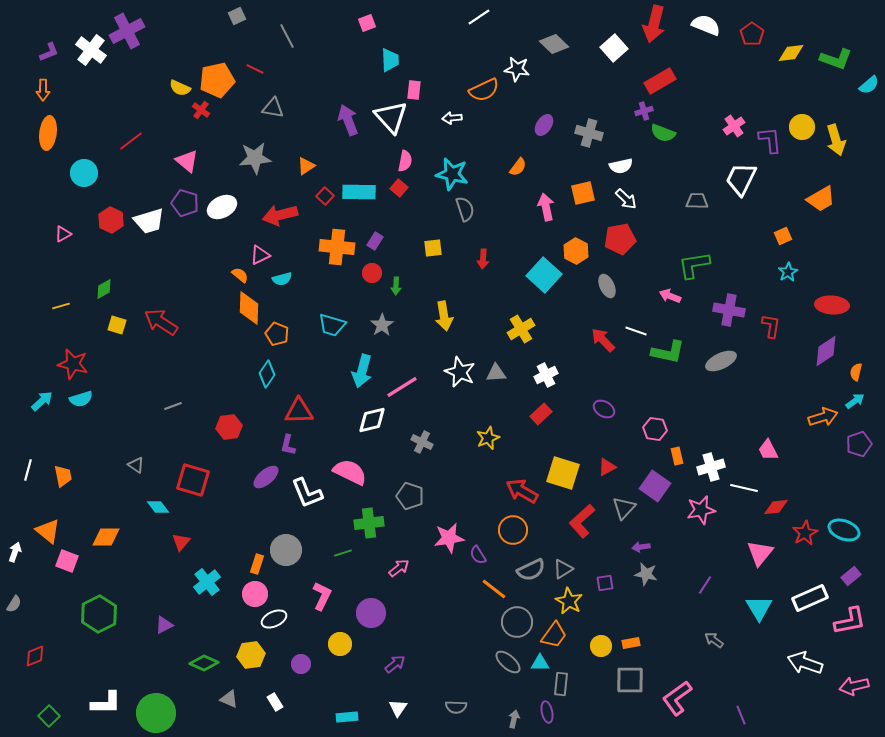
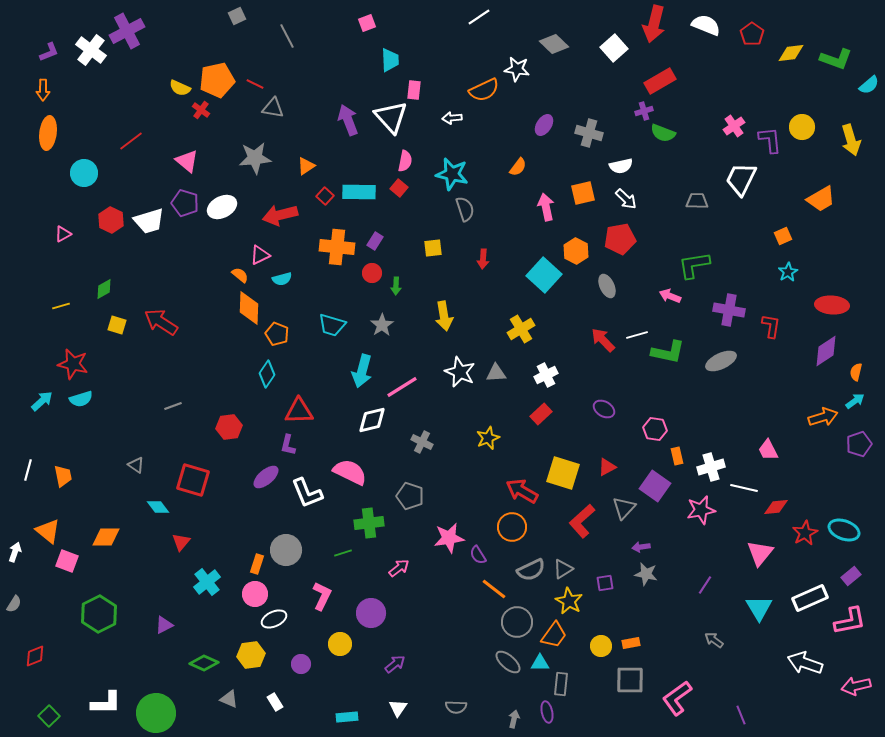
red line at (255, 69): moved 15 px down
yellow arrow at (836, 140): moved 15 px right
white line at (636, 331): moved 1 px right, 4 px down; rotated 35 degrees counterclockwise
orange circle at (513, 530): moved 1 px left, 3 px up
pink arrow at (854, 686): moved 2 px right
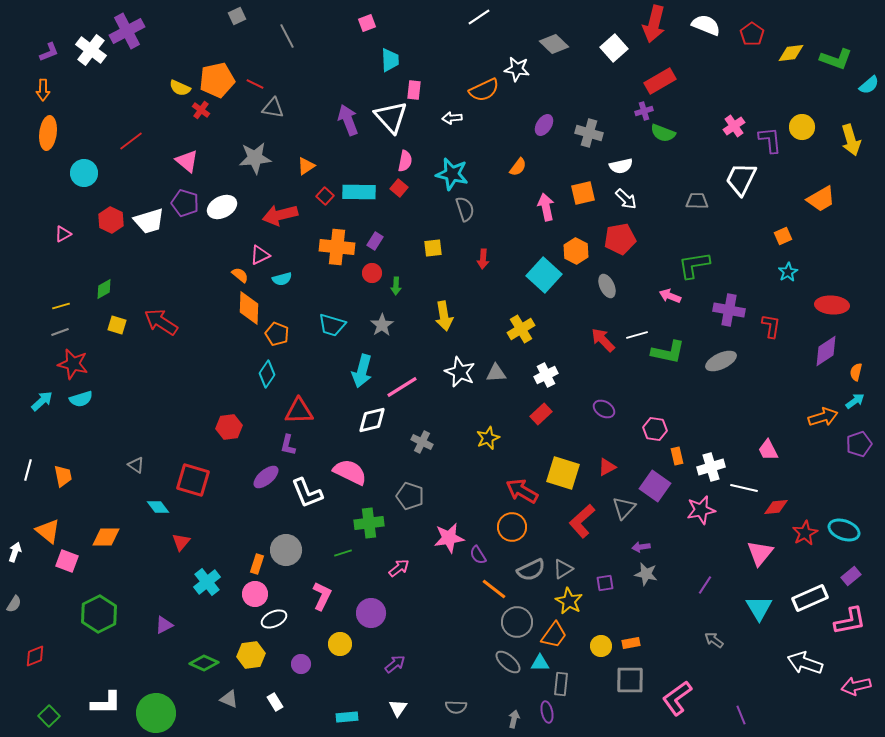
gray line at (173, 406): moved 113 px left, 74 px up
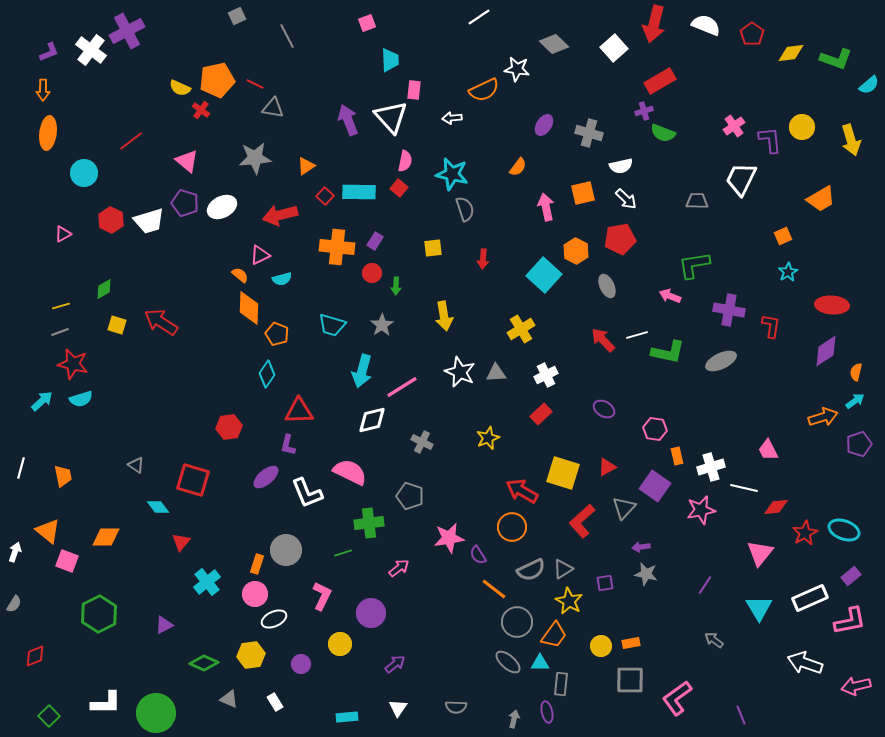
white line at (28, 470): moved 7 px left, 2 px up
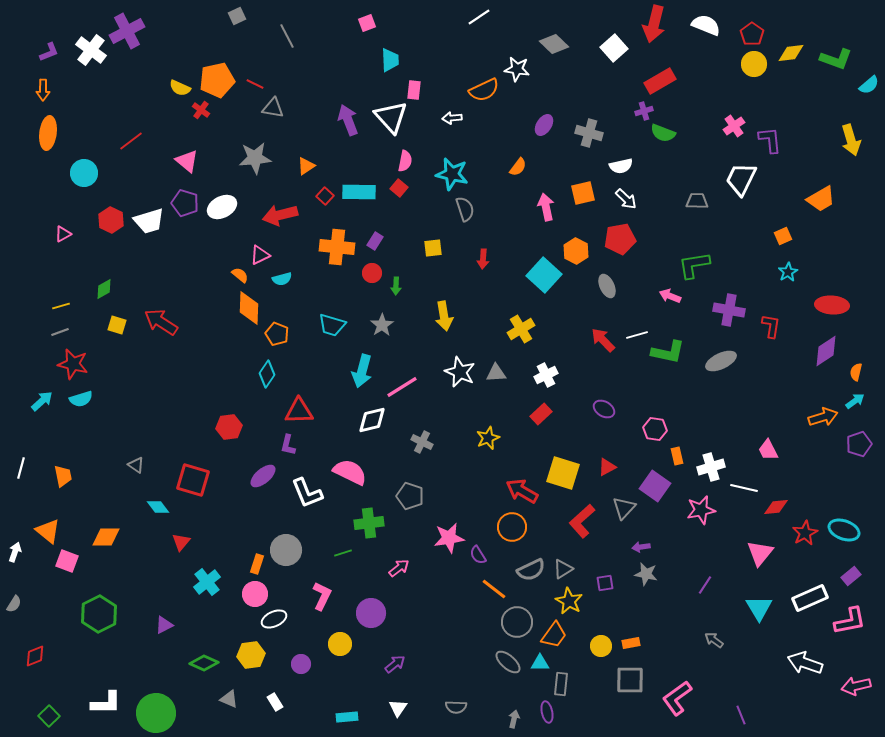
yellow circle at (802, 127): moved 48 px left, 63 px up
purple ellipse at (266, 477): moved 3 px left, 1 px up
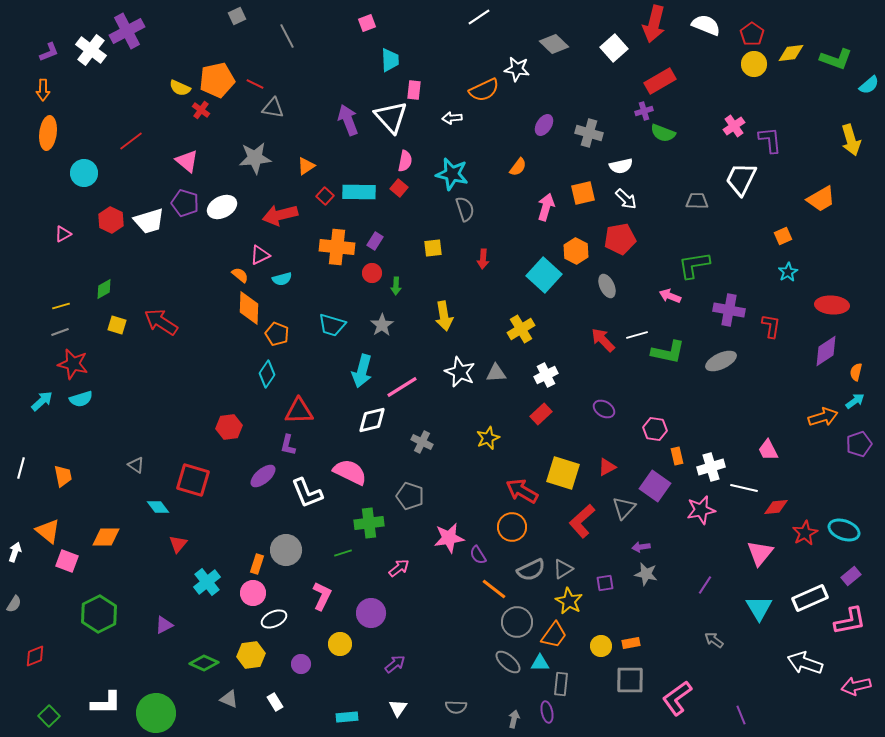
pink arrow at (546, 207): rotated 28 degrees clockwise
red triangle at (181, 542): moved 3 px left, 2 px down
pink circle at (255, 594): moved 2 px left, 1 px up
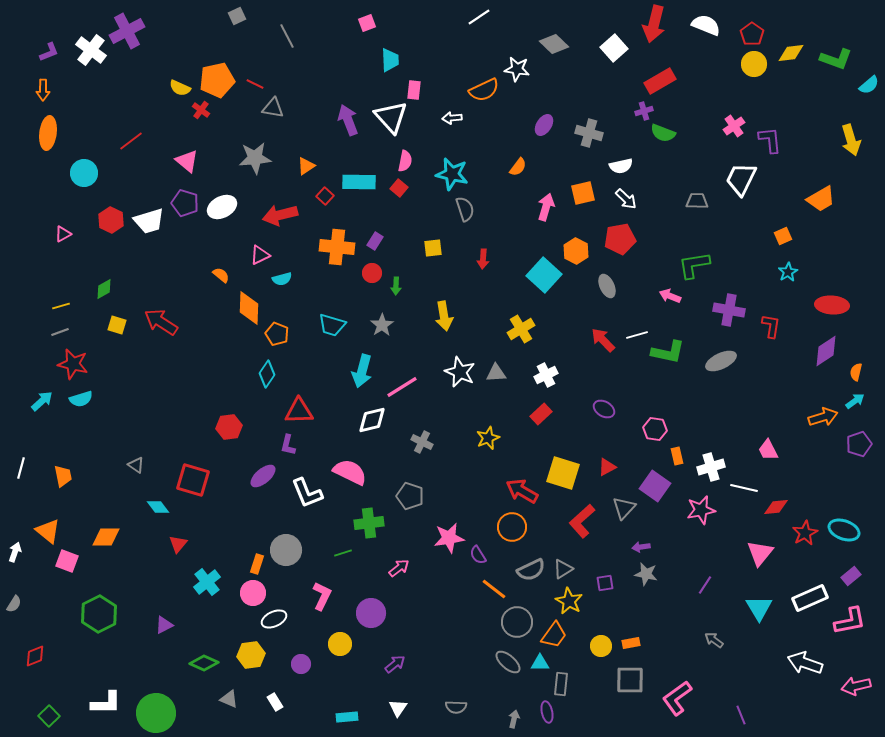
cyan rectangle at (359, 192): moved 10 px up
orange semicircle at (240, 275): moved 19 px left
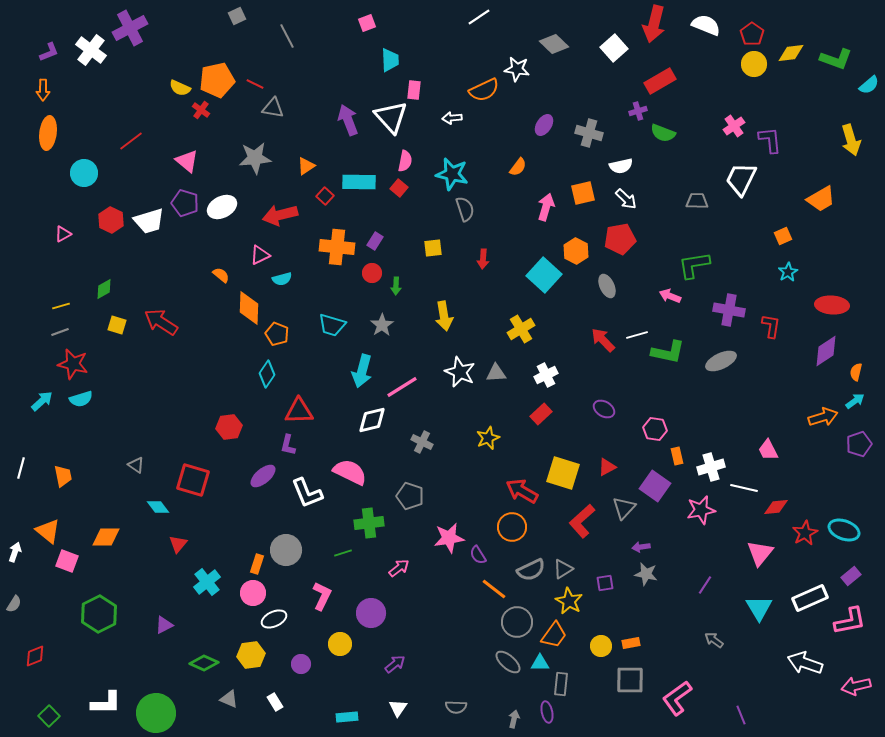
purple cross at (127, 31): moved 3 px right, 3 px up
purple cross at (644, 111): moved 6 px left
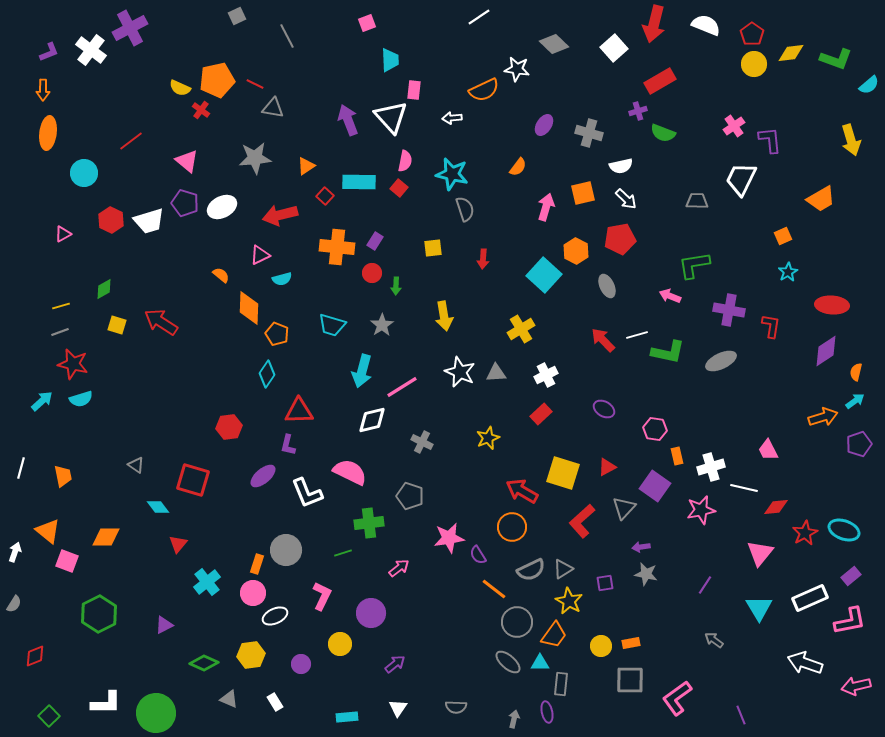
white ellipse at (274, 619): moved 1 px right, 3 px up
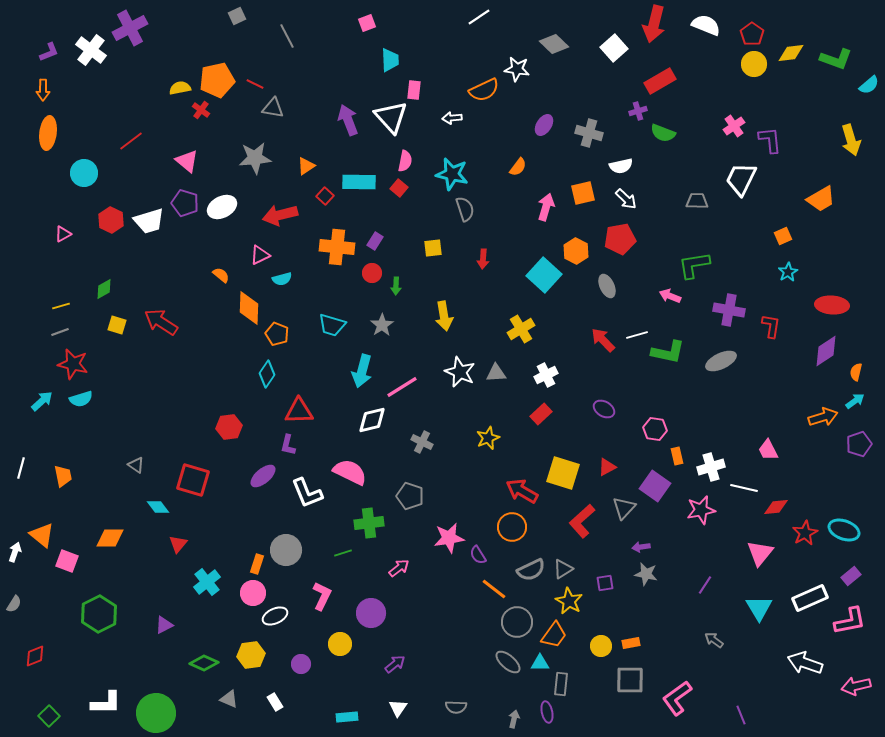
yellow semicircle at (180, 88): rotated 145 degrees clockwise
orange triangle at (48, 531): moved 6 px left, 4 px down
orange diamond at (106, 537): moved 4 px right, 1 px down
